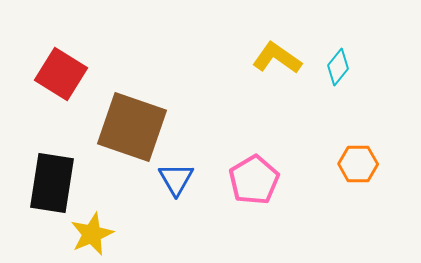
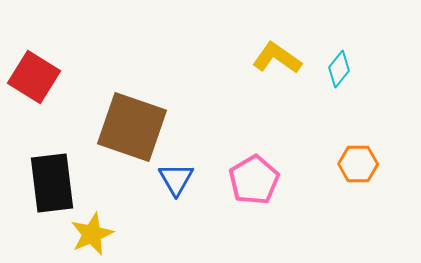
cyan diamond: moved 1 px right, 2 px down
red square: moved 27 px left, 3 px down
black rectangle: rotated 16 degrees counterclockwise
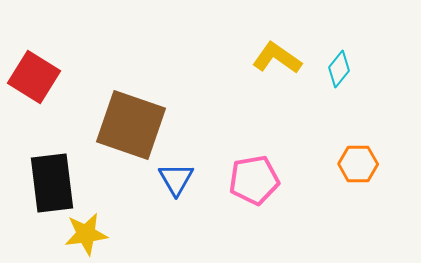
brown square: moved 1 px left, 2 px up
pink pentagon: rotated 21 degrees clockwise
yellow star: moved 6 px left; rotated 15 degrees clockwise
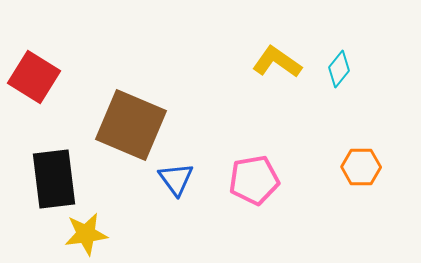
yellow L-shape: moved 4 px down
brown square: rotated 4 degrees clockwise
orange hexagon: moved 3 px right, 3 px down
blue triangle: rotated 6 degrees counterclockwise
black rectangle: moved 2 px right, 4 px up
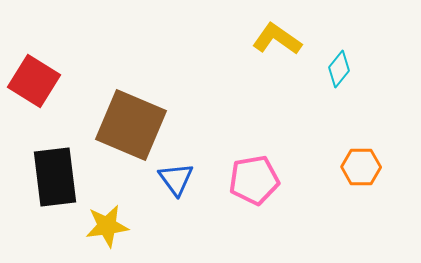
yellow L-shape: moved 23 px up
red square: moved 4 px down
black rectangle: moved 1 px right, 2 px up
yellow star: moved 21 px right, 8 px up
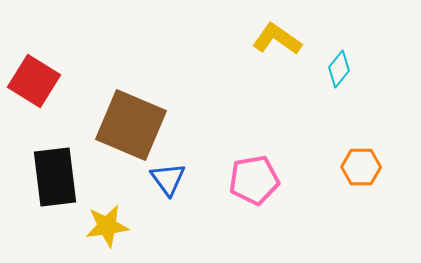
blue triangle: moved 8 px left
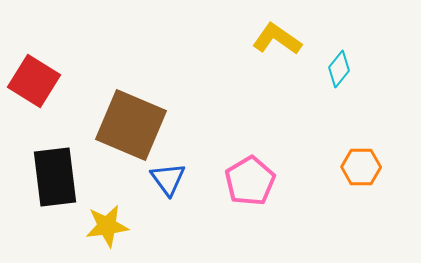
pink pentagon: moved 4 px left, 1 px down; rotated 21 degrees counterclockwise
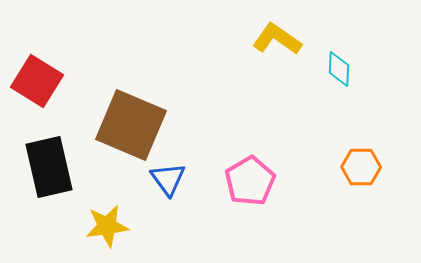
cyan diamond: rotated 36 degrees counterclockwise
red square: moved 3 px right
black rectangle: moved 6 px left, 10 px up; rotated 6 degrees counterclockwise
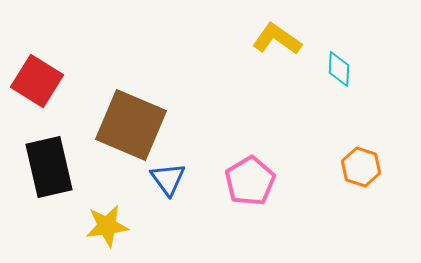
orange hexagon: rotated 18 degrees clockwise
